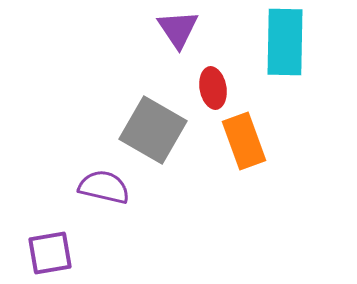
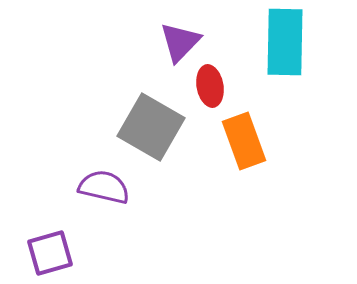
purple triangle: moved 2 px right, 13 px down; rotated 18 degrees clockwise
red ellipse: moved 3 px left, 2 px up
gray square: moved 2 px left, 3 px up
purple square: rotated 6 degrees counterclockwise
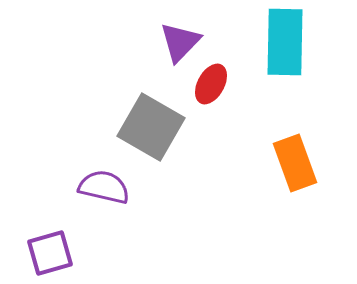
red ellipse: moved 1 px right, 2 px up; rotated 39 degrees clockwise
orange rectangle: moved 51 px right, 22 px down
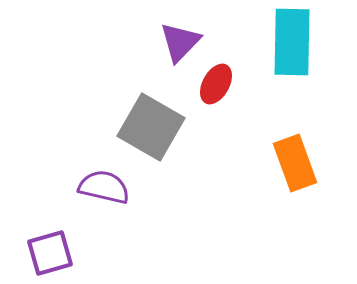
cyan rectangle: moved 7 px right
red ellipse: moved 5 px right
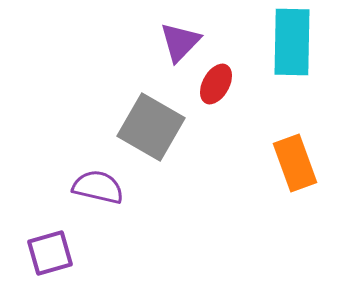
purple semicircle: moved 6 px left
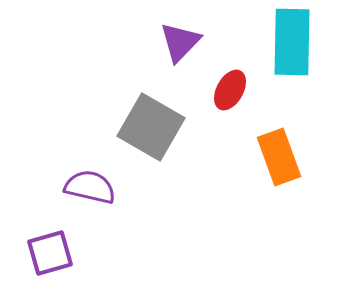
red ellipse: moved 14 px right, 6 px down
orange rectangle: moved 16 px left, 6 px up
purple semicircle: moved 8 px left
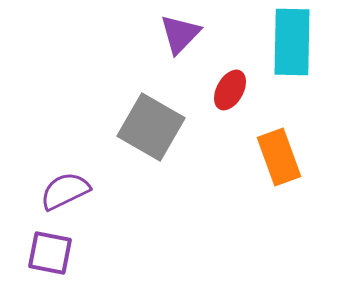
purple triangle: moved 8 px up
purple semicircle: moved 25 px left, 4 px down; rotated 39 degrees counterclockwise
purple square: rotated 27 degrees clockwise
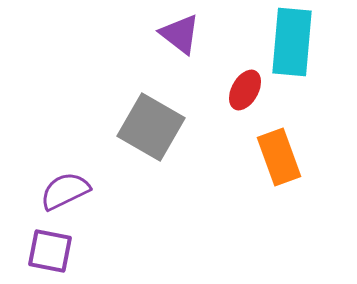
purple triangle: rotated 36 degrees counterclockwise
cyan rectangle: rotated 4 degrees clockwise
red ellipse: moved 15 px right
purple square: moved 2 px up
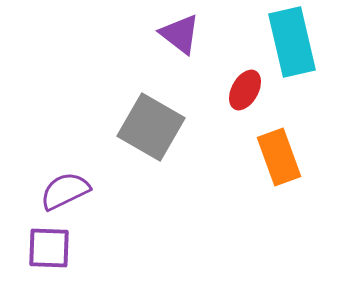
cyan rectangle: rotated 18 degrees counterclockwise
purple square: moved 1 px left, 3 px up; rotated 9 degrees counterclockwise
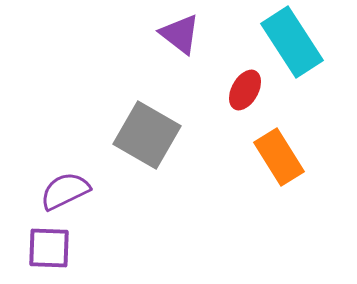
cyan rectangle: rotated 20 degrees counterclockwise
gray square: moved 4 px left, 8 px down
orange rectangle: rotated 12 degrees counterclockwise
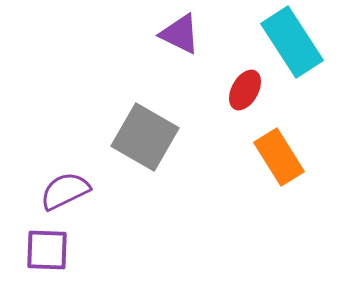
purple triangle: rotated 12 degrees counterclockwise
gray square: moved 2 px left, 2 px down
purple square: moved 2 px left, 2 px down
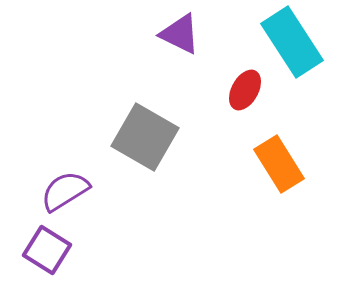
orange rectangle: moved 7 px down
purple semicircle: rotated 6 degrees counterclockwise
purple square: rotated 30 degrees clockwise
